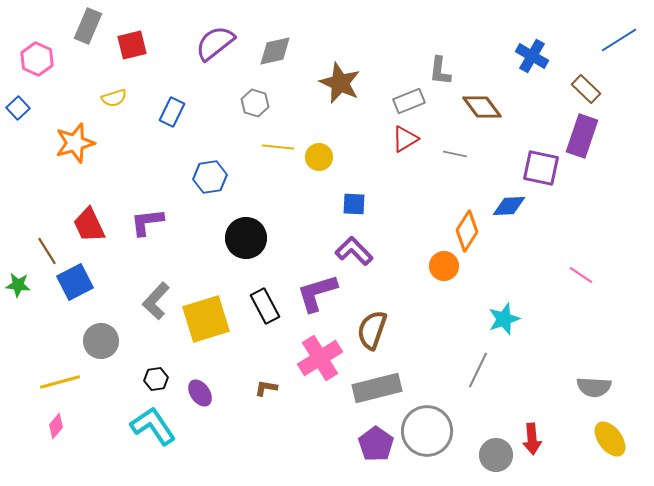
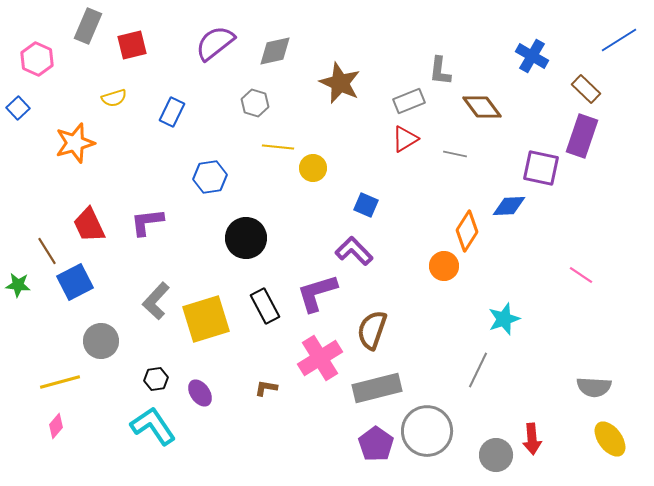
yellow circle at (319, 157): moved 6 px left, 11 px down
blue square at (354, 204): moved 12 px right, 1 px down; rotated 20 degrees clockwise
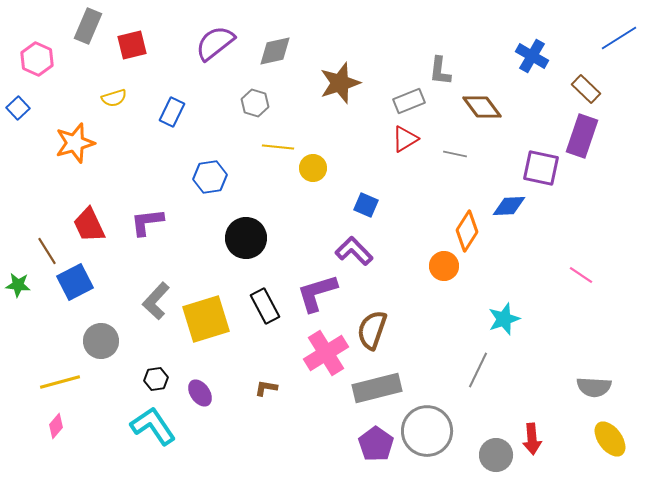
blue line at (619, 40): moved 2 px up
brown star at (340, 83): rotated 30 degrees clockwise
pink cross at (320, 358): moved 6 px right, 5 px up
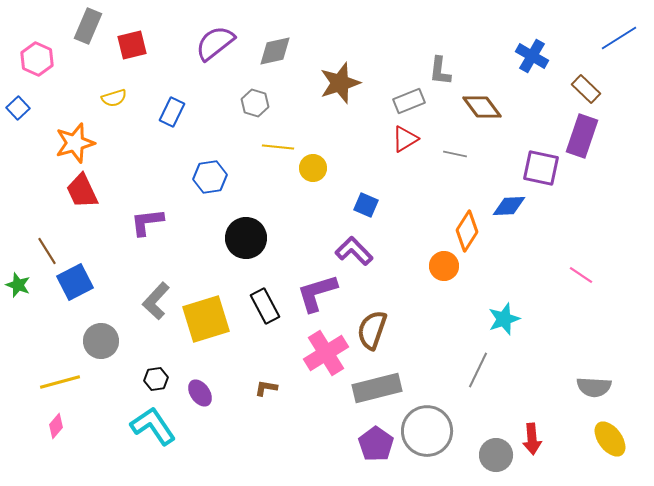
red trapezoid at (89, 225): moved 7 px left, 34 px up
green star at (18, 285): rotated 15 degrees clockwise
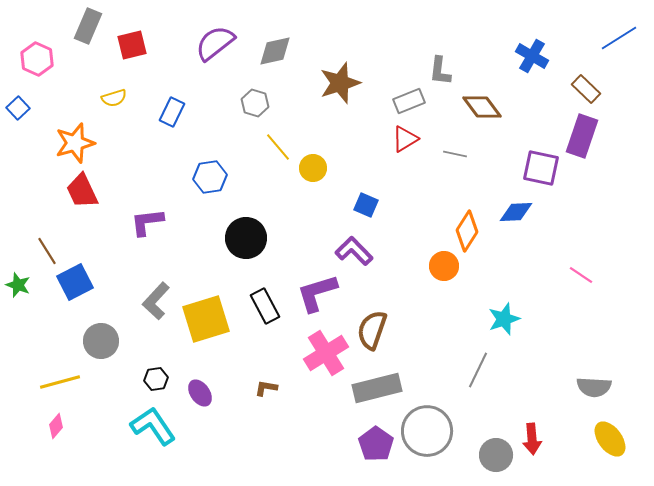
yellow line at (278, 147): rotated 44 degrees clockwise
blue diamond at (509, 206): moved 7 px right, 6 px down
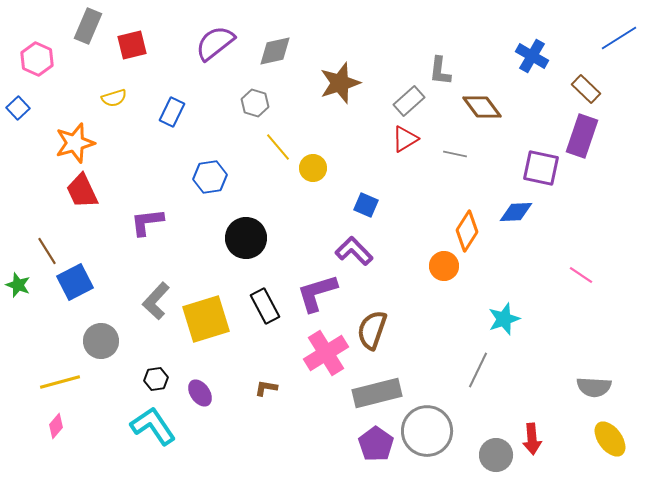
gray rectangle at (409, 101): rotated 20 degrees counterclockwise
gray rectangle at (377, 388): moved 5 px down
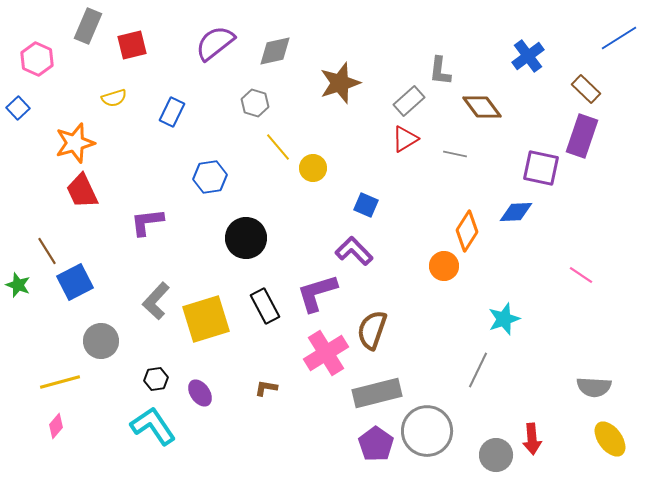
blue cross at (532, 56): moved 4 px left; rotated 24 degrees clockwise
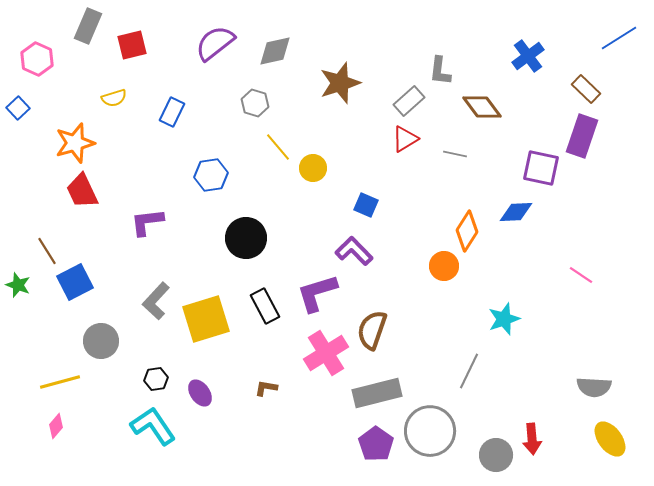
blue hexagon at (210, 177): moved 1 px right, 2 px up
gray line at (478, 370): moved 9 px left, 1 px down
gray circle at (427, 431): moved 3 px right
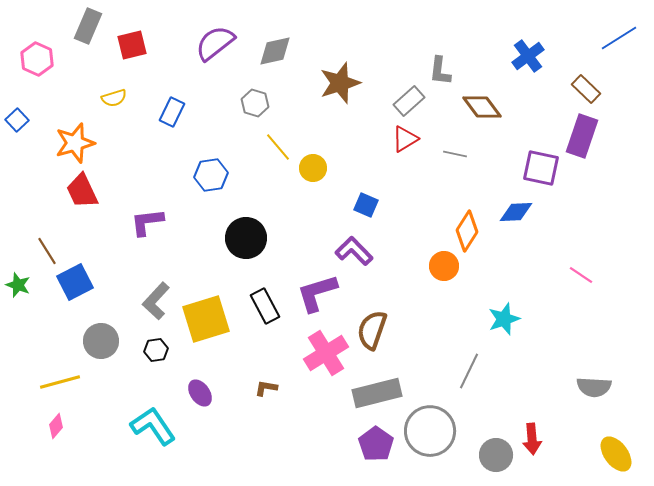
blue square at (18, 108): moved 1 px left, 12 px down
black hexagon at (156, 379): moved 29 px up
yellow ellipse at (610, 439): moved 6 px right, 15 px down
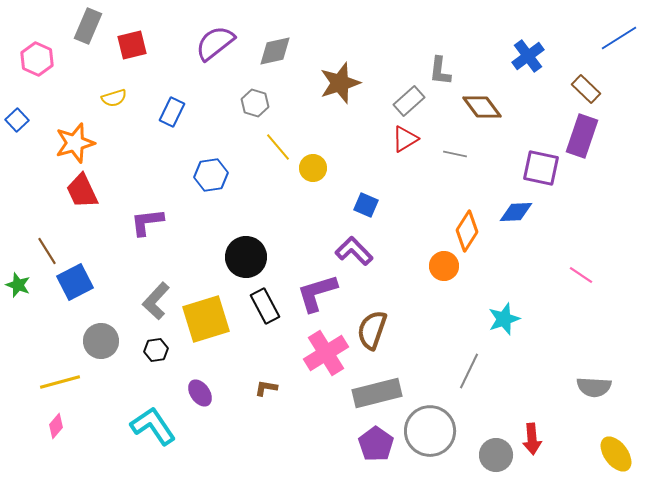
black circle at (246, 238): moved 19 px down
